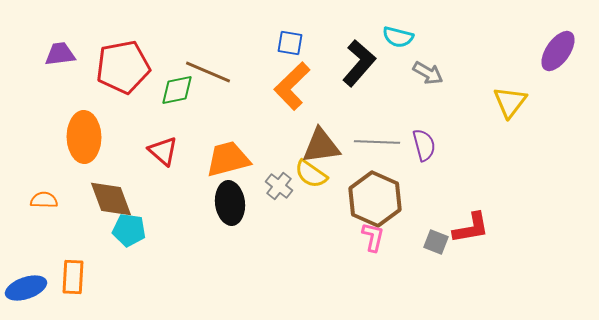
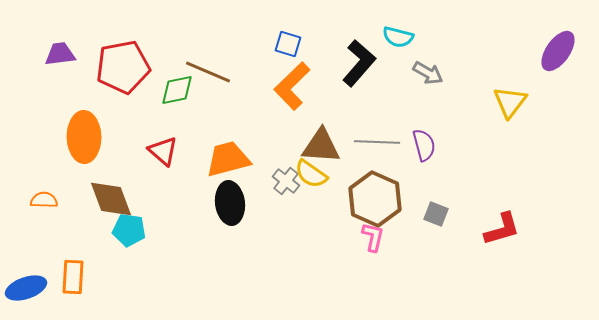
blue square: moved 2 px left, 1 px down; rotated 8 degrees clockwise
brown triangle: rotated 12 degrees clockwise
gray cross: moved 7 px right, 5 px up
red L-shape: moved 31 px right, 1 px down; rotated 6 degrees counterclockwise
gray square: moved 28 px up
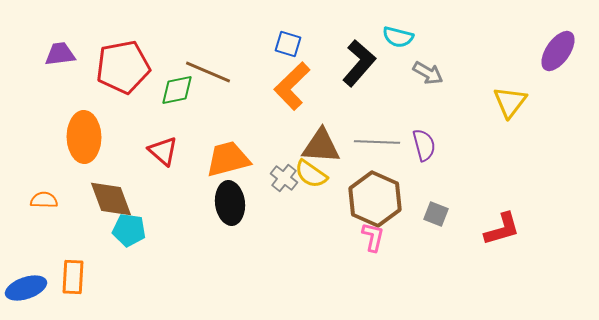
gray cross: moved 2 px left, 3 px up
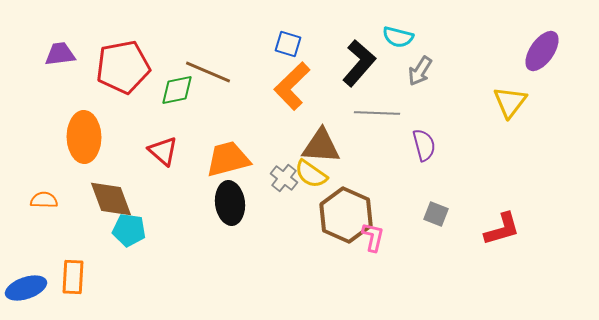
purple ellipse: moved 16 px left
gray arrow: moved 8 px left, 2 px up; rotated 92 degrees clockwise
gray line: moved 29 px up
brown hexagon: moved 29 px left, 16 px down
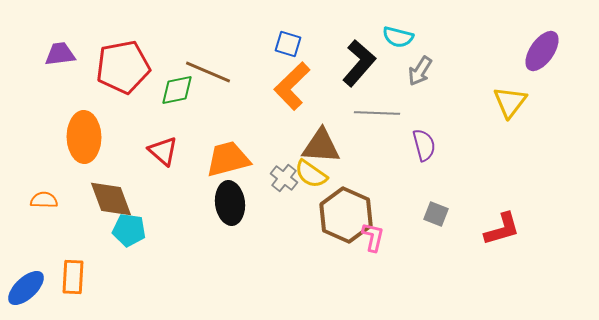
blue ellipse: rotated 24 degrees counterclockwise
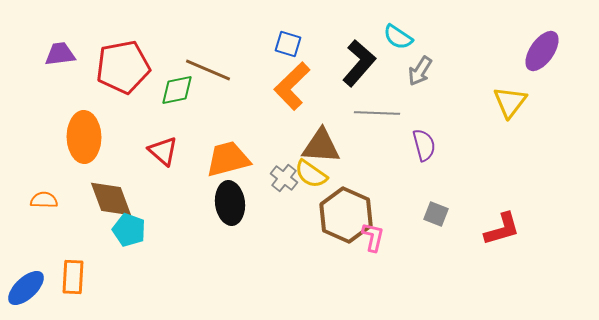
cyan semicircle: rotated 20 degrees clockwise
brown line: moved 2 px up
cyan pentagon: rotated 12 degrees clockwise
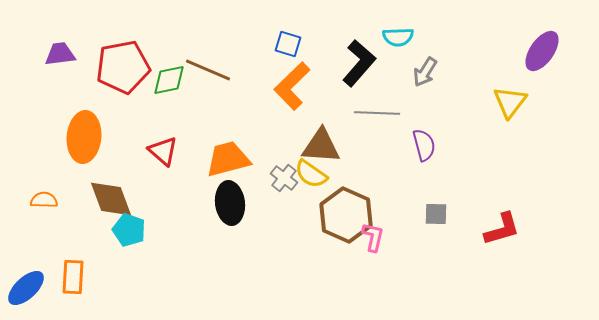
cyan semicircle: rotated 36 degrees counterclockwise
gray arrow: moved 5 px right, 1 px down
green diamond: moved 8 px left, 10 px up
orange ellipse: rotated 6 degrees clockwise
gray square: rotated 20 degrees counterclockwise
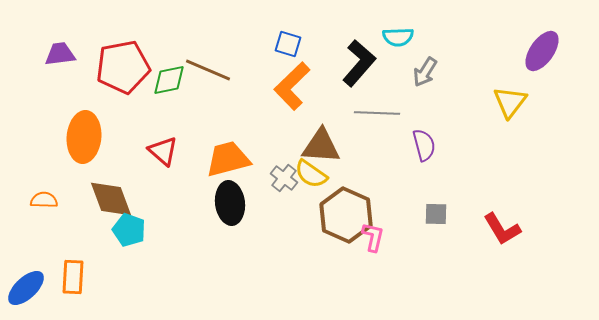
red L-shape: rotated 75 degrees clockwise
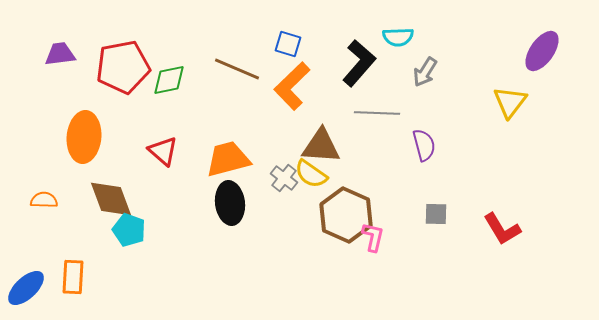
brown line: moved 29 px right, 1 px up
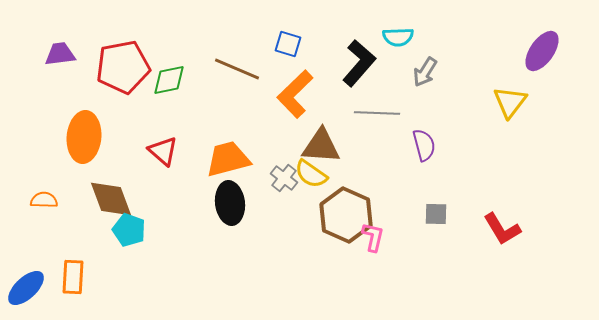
orange L-shape: moved 3 px right, 8 px down
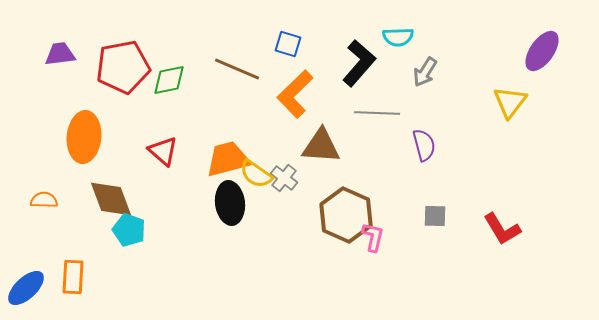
yellow semicircle: moved 55 px left
gray square: moved 1 px left, 2 px down
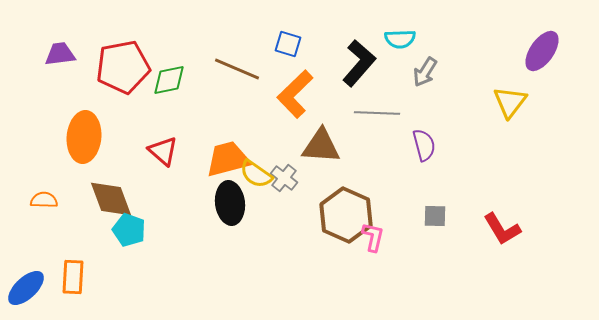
cyan semicircle: moved 2 px right, 2 px down
